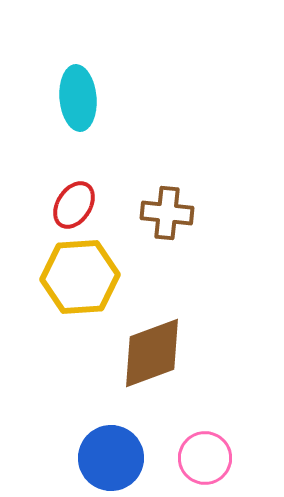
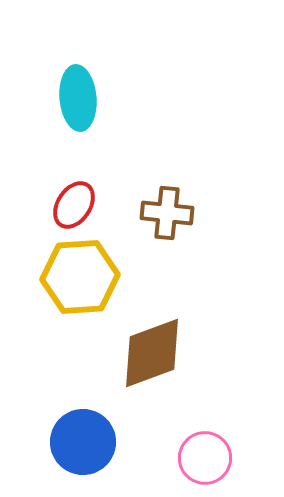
blue circle: moved 28 px left, 16 px up
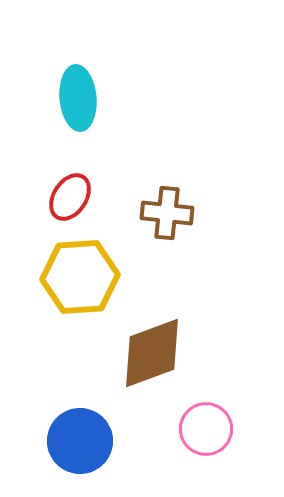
red ellipse: moved 4 px left, 8 px up
blue circle: moved 3 px left, 1 px up
pink circle: moved 1 px right, 29 px up
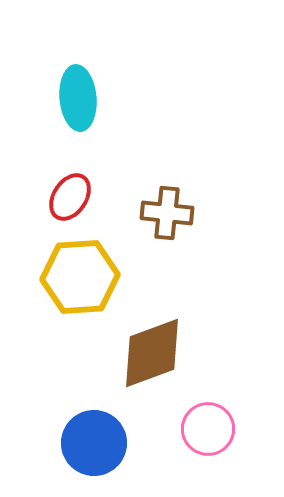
pink circle: moved 2 px right
blue circle: moved 14 px right, 2 px down
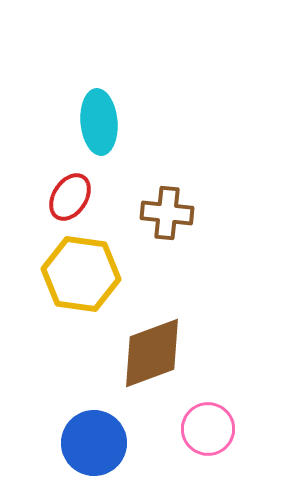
cyan ellipse: moved 21 px right, 24 px down
yellow hexagon: moved 1 px right, 3 px up; rotated 12 degrees clockwise
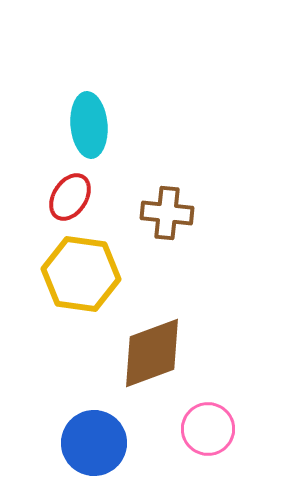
cyan ellipse: moved 10 px left, 3 px down
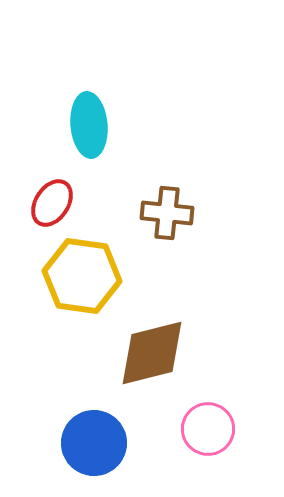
red ellipse: moved 18 px left, 6 px down
yellow hexagon: moved 1 px right, 2 px down
brown diamond: rotated 6 degrees clockwise
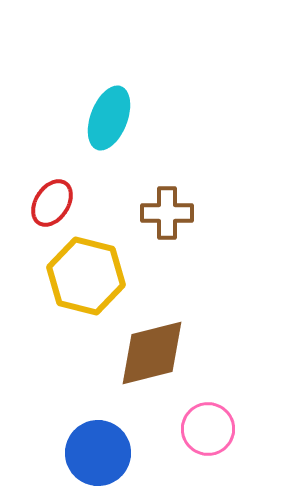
cyan ellipse: moved 20 px right, 7 px up; rotated 26 degrees clockwise
brown cross: rotated 6 degrees counterclockwise
yellow hexagon: moved 4 px right; rotated 6 degrees clockwise
blue circle: moved 4 px right, 10 px down
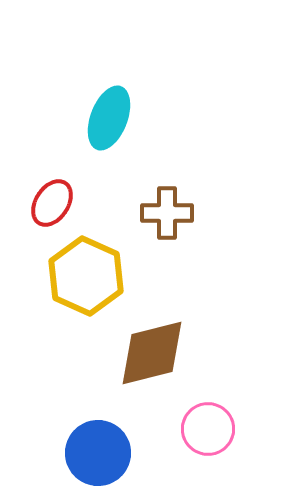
yellow hexagon: rotated 10 degrees clockwise
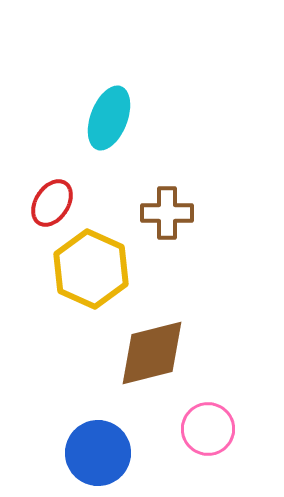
yellow hexagon: moved 5 px right, 7 px up
